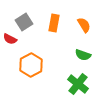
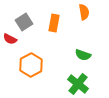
orange semicircle: moved 13 px up; rotated 21 degrees clockwise
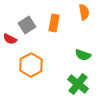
gray square: moved 3 px right, 3 px down
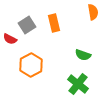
orange semicircle: moved 9 px right
orange rectangle: rotated 24 degrees counterclockwise
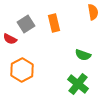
gray square: moved 1 px left, 1 px up
orange hexagon: moved 9 px left, 5 px down
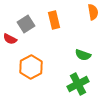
orange rectangle: moved 3 px up
orange hexagon: moved 9 px right, 3 px up
green cross: rotated 25 degrees clockwise
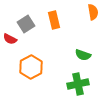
green cross: rotated 15 degrees clockwise
